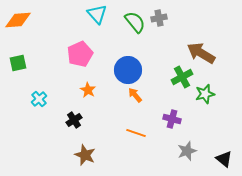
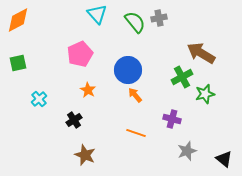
orange diamond: rotated 24 degrees counterclockwise
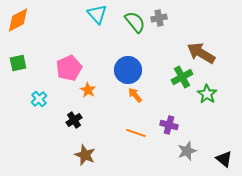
pink pentagon: moved 11 px left, 14 px down
green star: moved 2 px right; rotated 24 degrees counterclockwise
purple cross: moved 3 px left, 6 px down
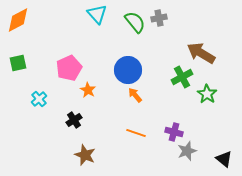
purple cross: moved 5 px right, 7 px down
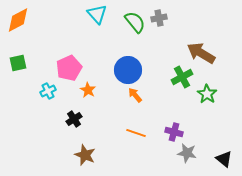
cyan cross: moved 9 px right, 8 px up; rotated 14 degrees clockwise
black cross: moved 1 px up
gray star: moved 2 px down; rotated 30 degrees clockwise
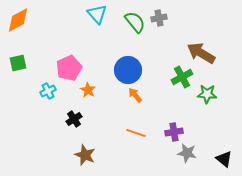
green star: rotated 30 degrees counterclockwise
purple cross: rotated 24 degrees counterclockwise
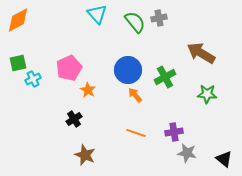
green cross: moved 17 px left
cyan cross: moved 15 px left, 12 px up
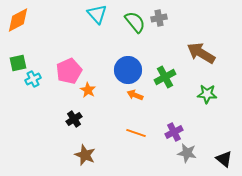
pink pentagon: moved 3 px down
orange arrow: rotated 28 degrees counterclockwise
purple cross: rotated 18 degrees counterclockwise
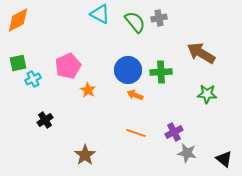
cyan triangle: moved 3 px right; rotated 20 degrees counterclockwise
pink pentagon: moved 1 px left, 5 px up
green cross: moved 4 px left, 5 px up; rotated 25 degrees clockwise
black cross: moved 29 px left, 1 px down
brown star: rotated 15 degrees clockwise
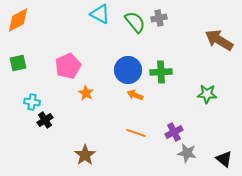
brown arrow: moved 18 px right, 13 px up
cyan cross: moved 1 px left, 23 px down; rotated 35 degrees clockwise
orange star: moved 2 px left, 3 px down
